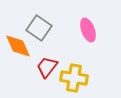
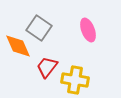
yellow cross: moved 1 px right, 2 px down
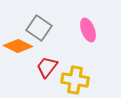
orange diamond: rotated 40 degrees counterclockwise
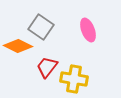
gray square: moved 2 px right, 1 px up
yellow cross: moved 1 px left, 1 px up
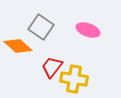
pink ellipse: rotated 50 degrees counterclockwise
orange diamond: rotated 16 degrees clockwise
red trapezoid: moved 5 px right
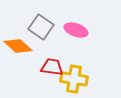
pink ellipse: moved 12 px left
red trapezoid: rotated 60 degrees clockwise
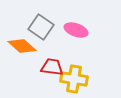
orange diamond: moved 4 px right
